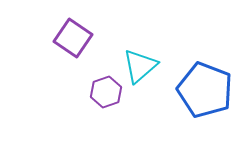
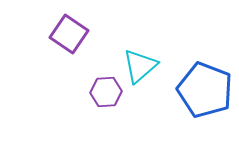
purple square: moved 4 px left, 4 px up
purple hexagon: rotated 16 degrees clockwise
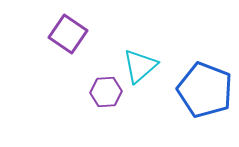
purple square: moved 1 px left
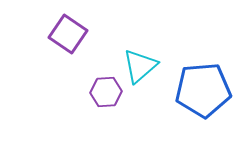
blue pentagon: moved 2 px left; rotated 26 degrees counterclockwise
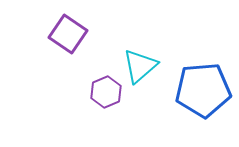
purple hexagon: rotated 20 degrees counterclockwise
